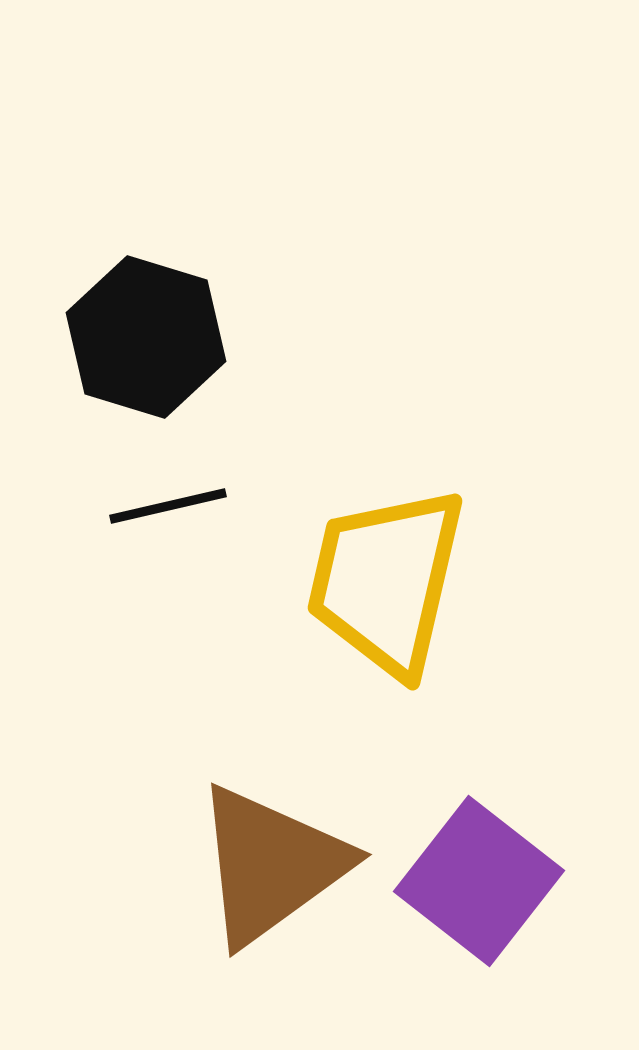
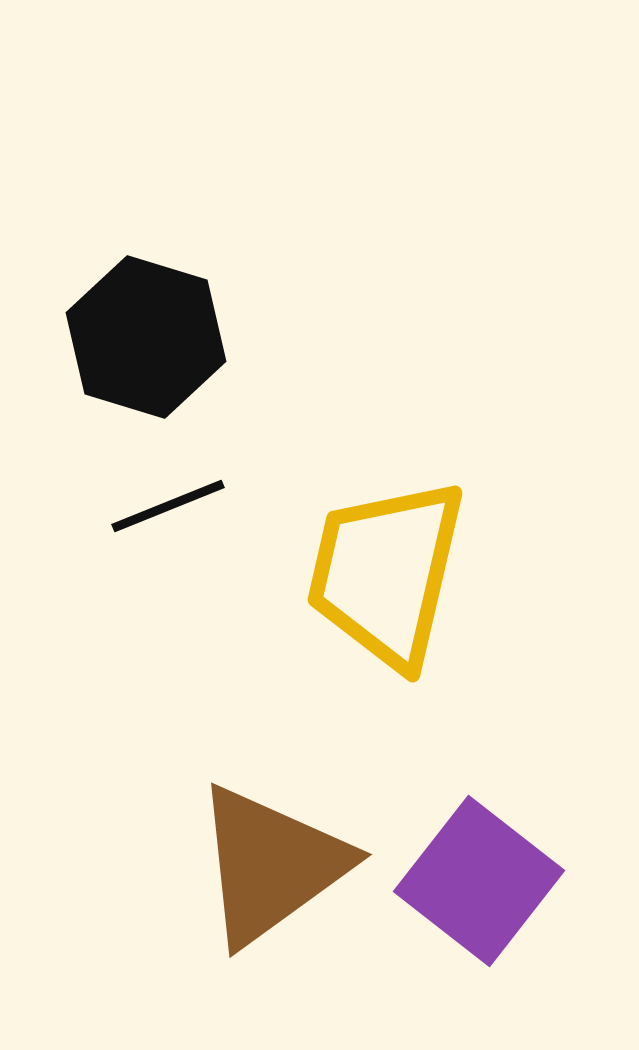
black line: rotated 9 degrees counterclockwise
yellow trapezoid: moved 8 px up
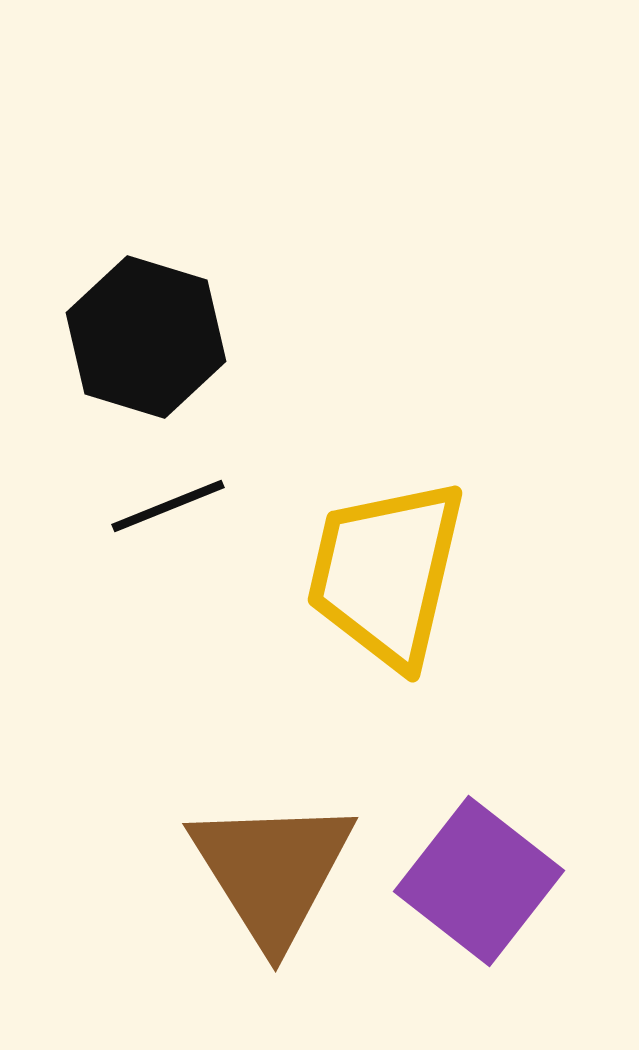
brown triangle: moved 1 px right, 6 px down; rotated 26 degrees counterclockwise
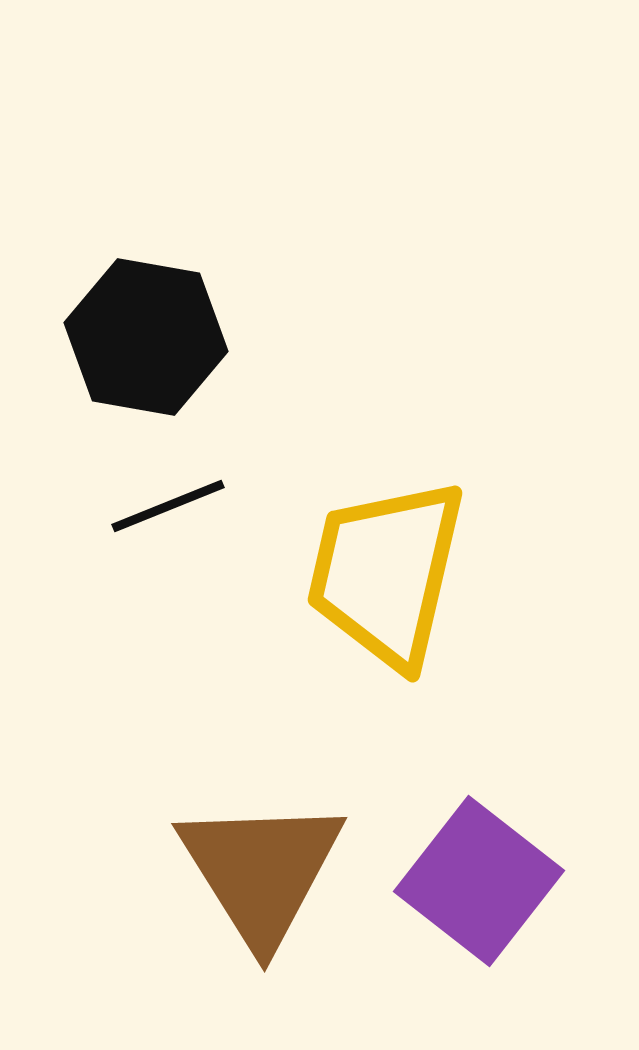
black hexagon: rotated 7 degrees counterclockwise
brown triangle: moved 11 px left
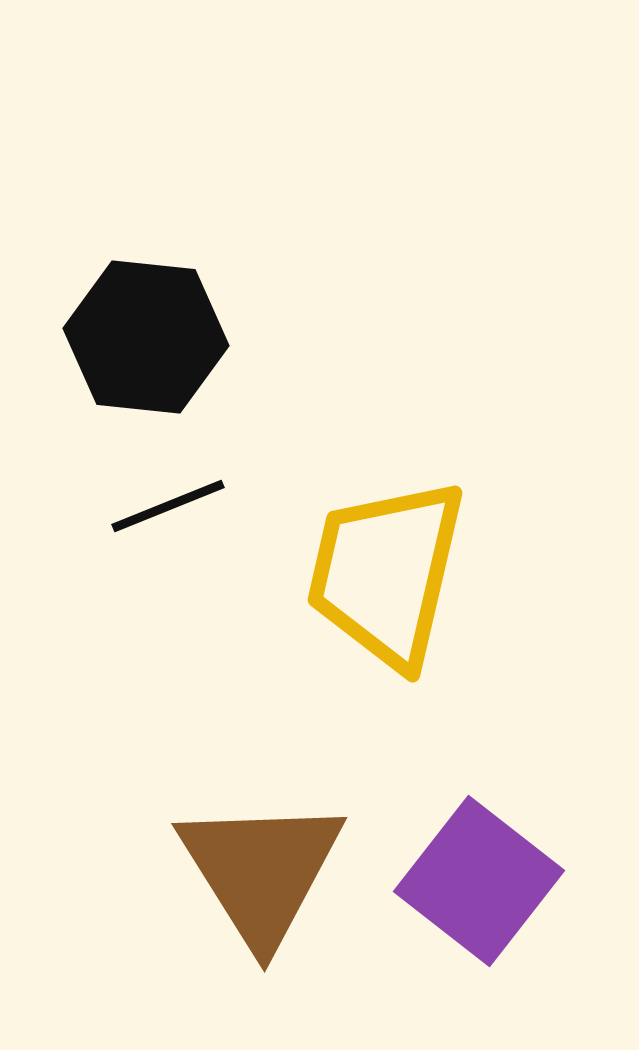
black hexagon: rotated 4 degrees counterclockwise
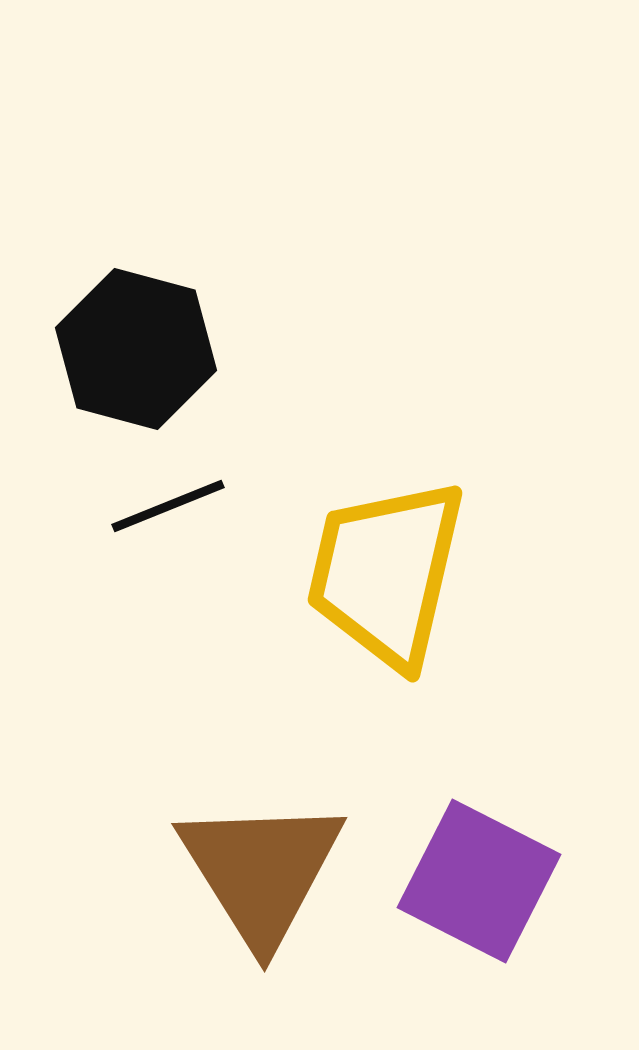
black hexagon: moved 10 px left, 12 px down; rotated 9 degrees clockwise
purple square: rotated 11 degrees counterclockwise
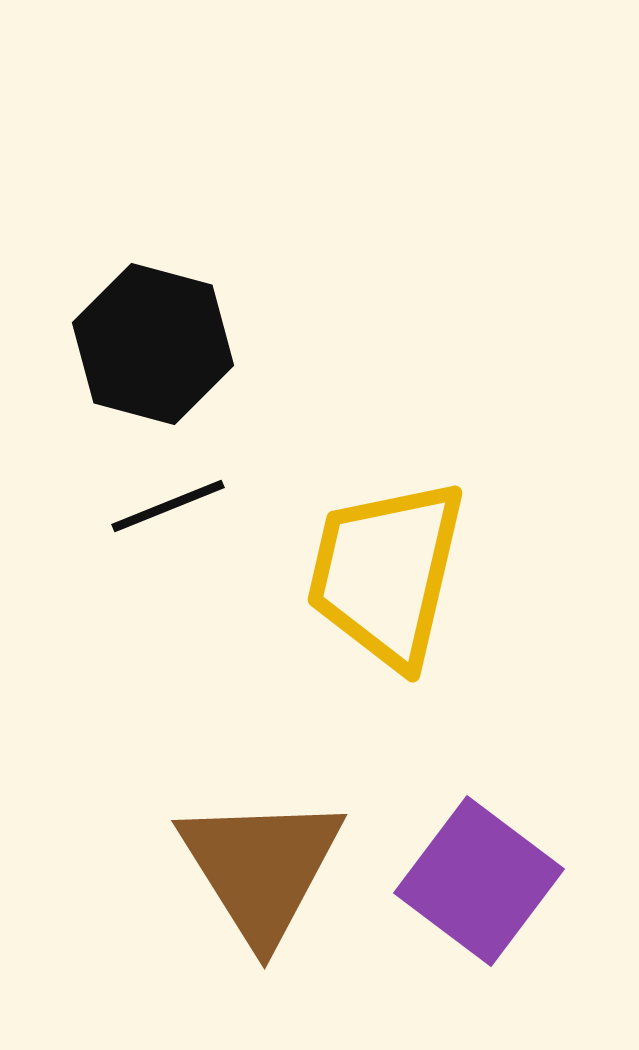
black hexagon: moved 17 px right, 5 px up
brown triangle: moved 3 px up
purple square: rotated 10 degrees clockwise
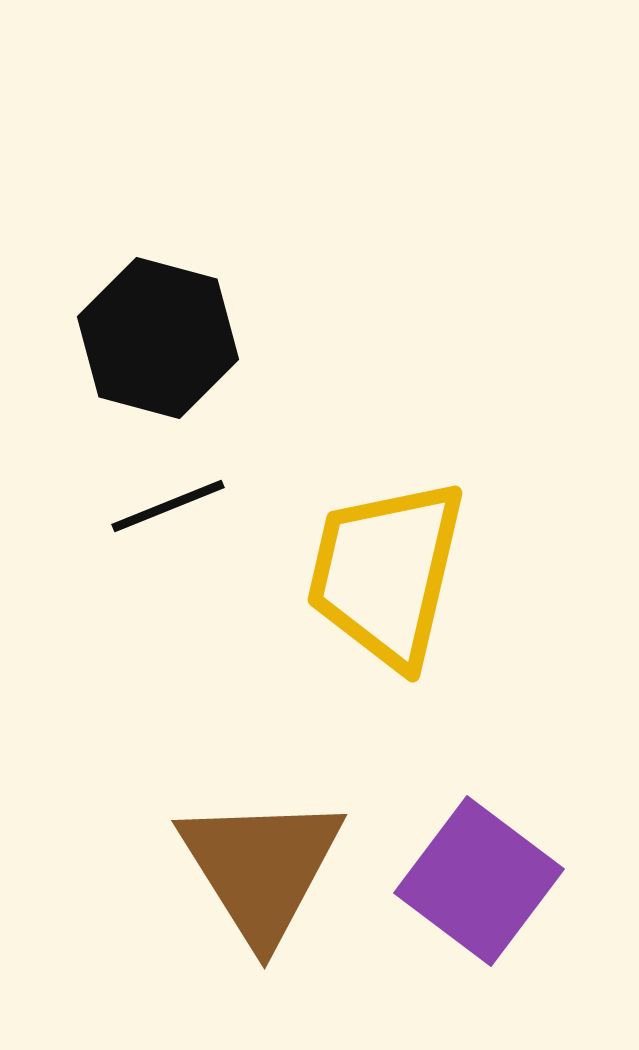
black hexagon: moved 5 px right, 6 px up
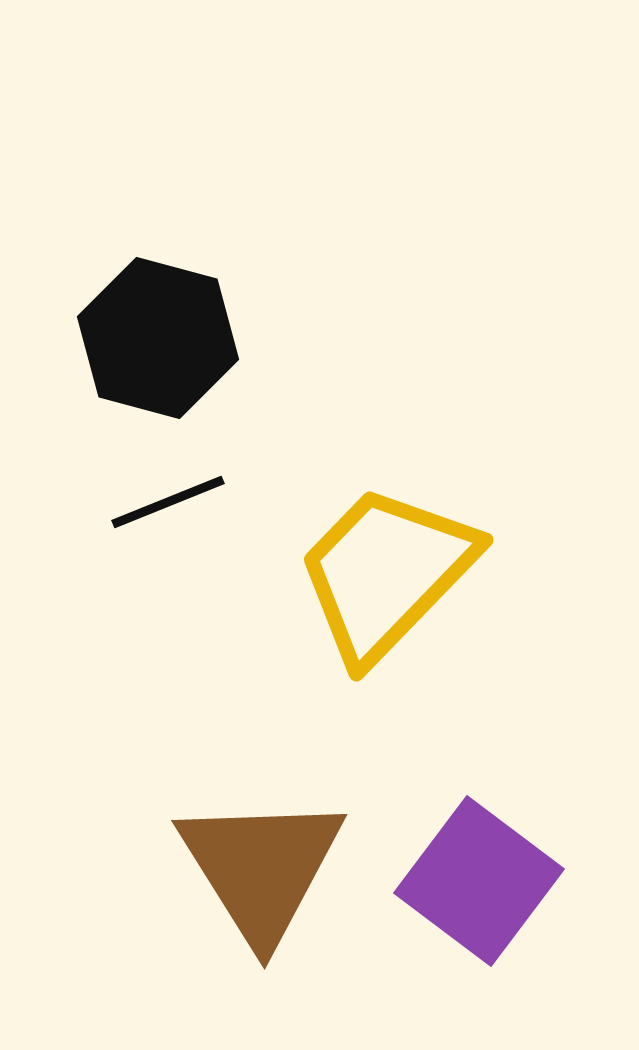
black line: moved 4 px up
yellow trapezoid: rotated 31 degrees clockwise
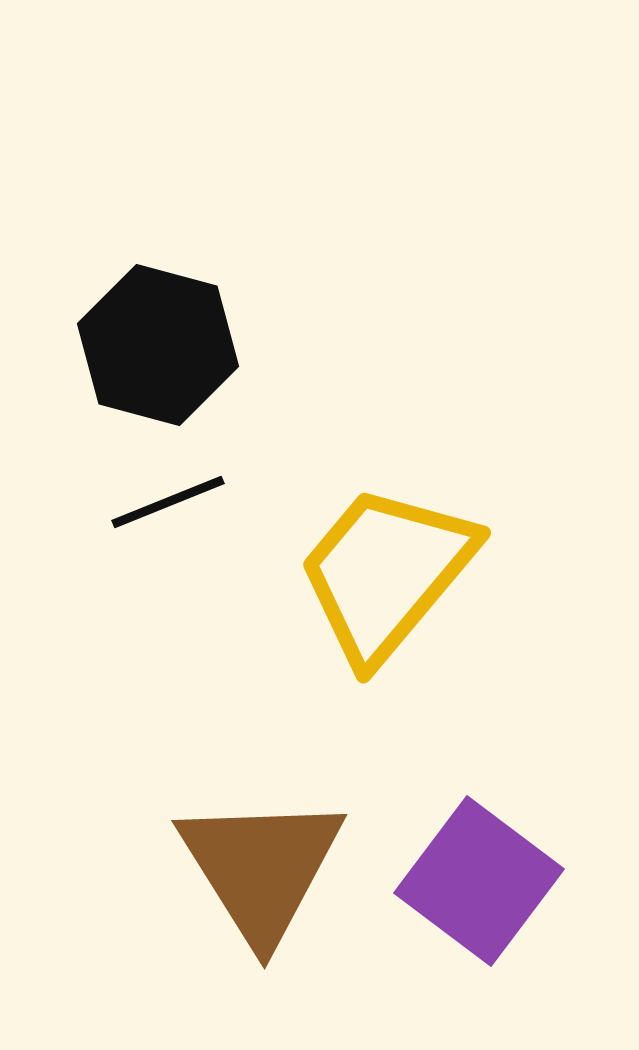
black hexagon: moved 7 px down
yellow trapezoid: rotated 4 degrees counterclockwise
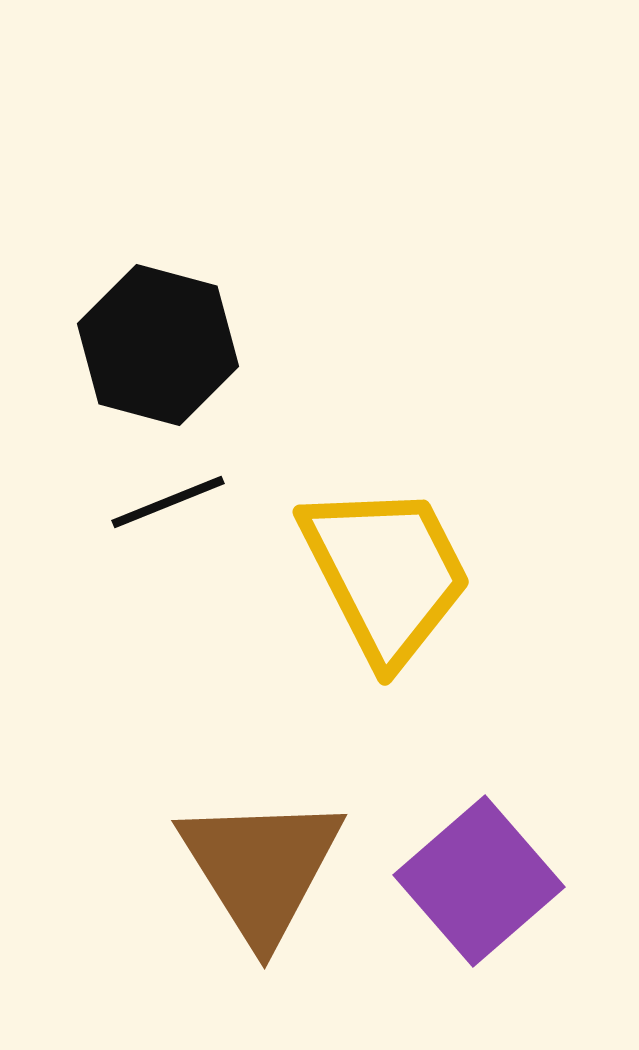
yellow trapezoid: rotated 113 degrees clockwise
purple square: rotated 12 degrees clockwise
